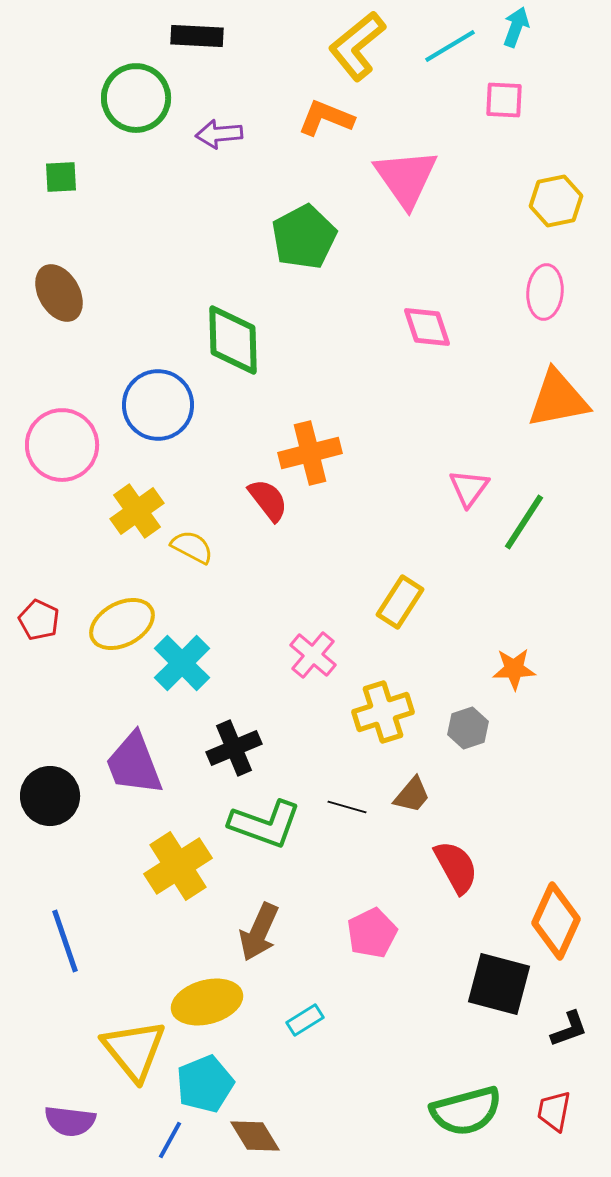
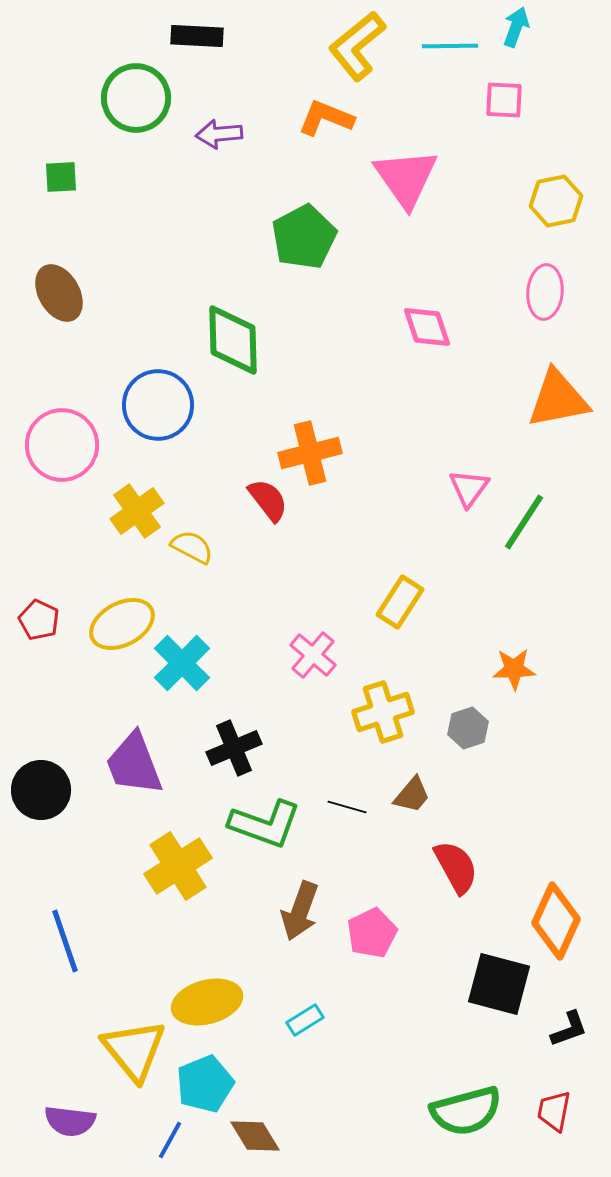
cyan line at (450, 46): rotated 30 degrees clockwise
black circle at (50, 796): moved 9 px left, 6 px up
brown arrow at (259, 932): moved 41 px right, 21 px up; rotated 4 degrees counterclockwise
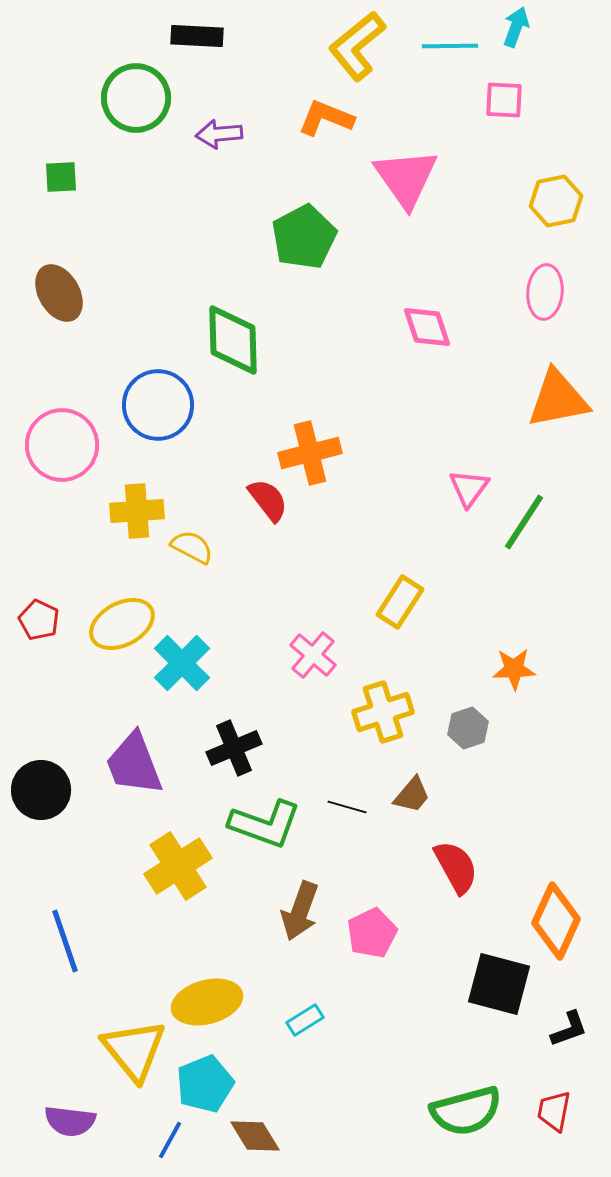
yellow cross at (137, 511): rotated 32 degrees clockwise
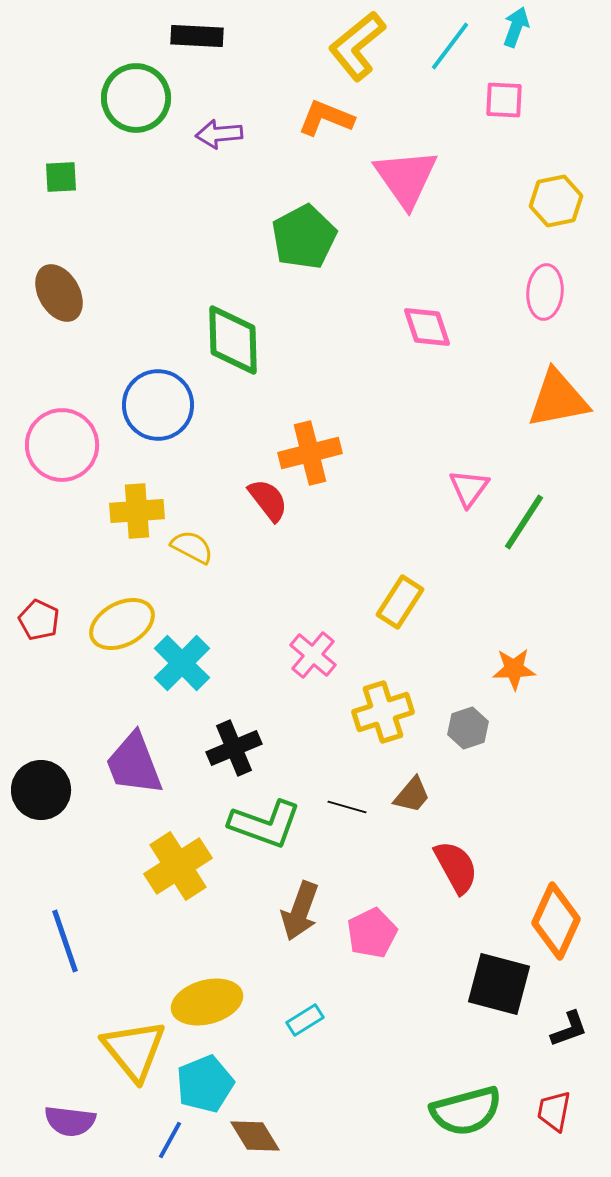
cyan line at (450, 46): rotated 52 degrees counterclockwise
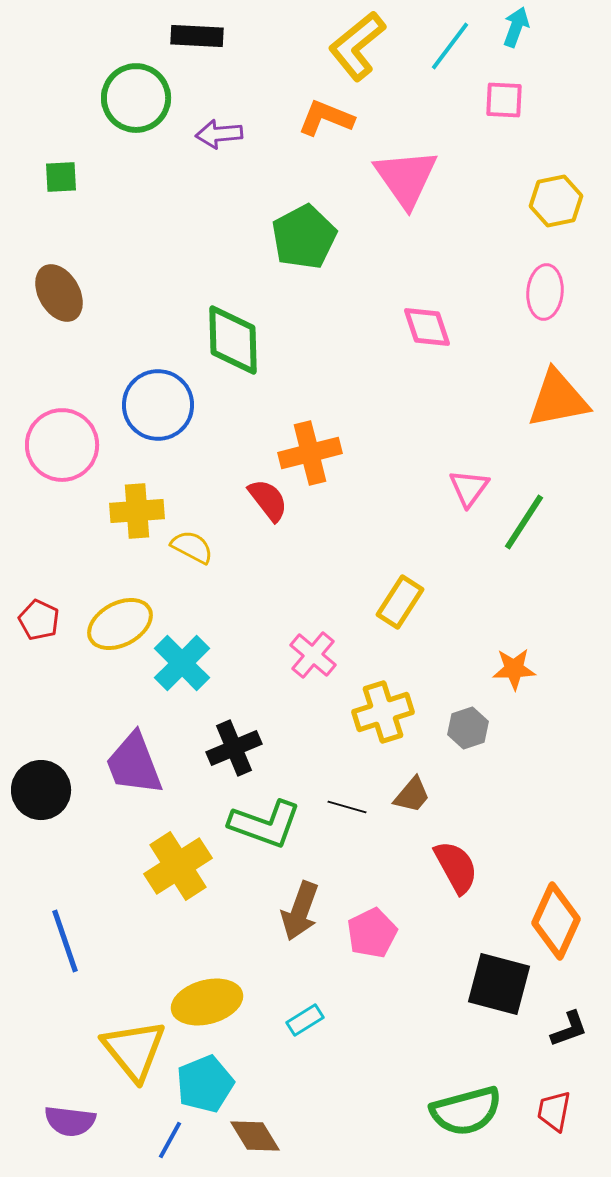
yellow ellipse at (122, 624): moved 2 px left
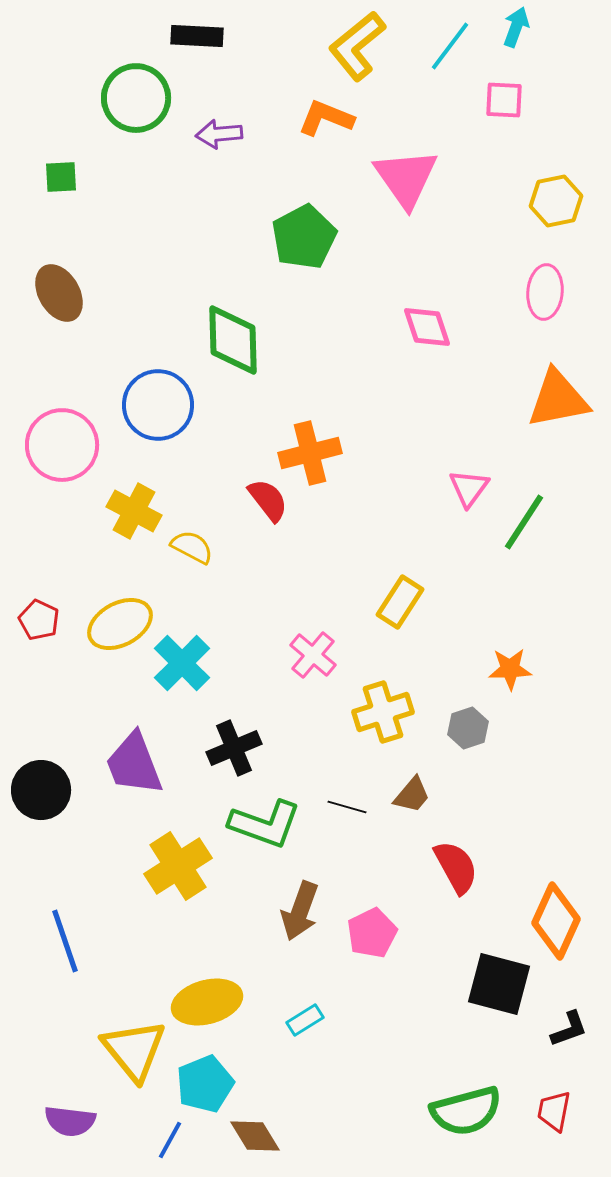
yellow cross at (137, 511): moved 3 px left; rotated 32 degrees clockwise
orange star at (514, 669): moved 4 px left
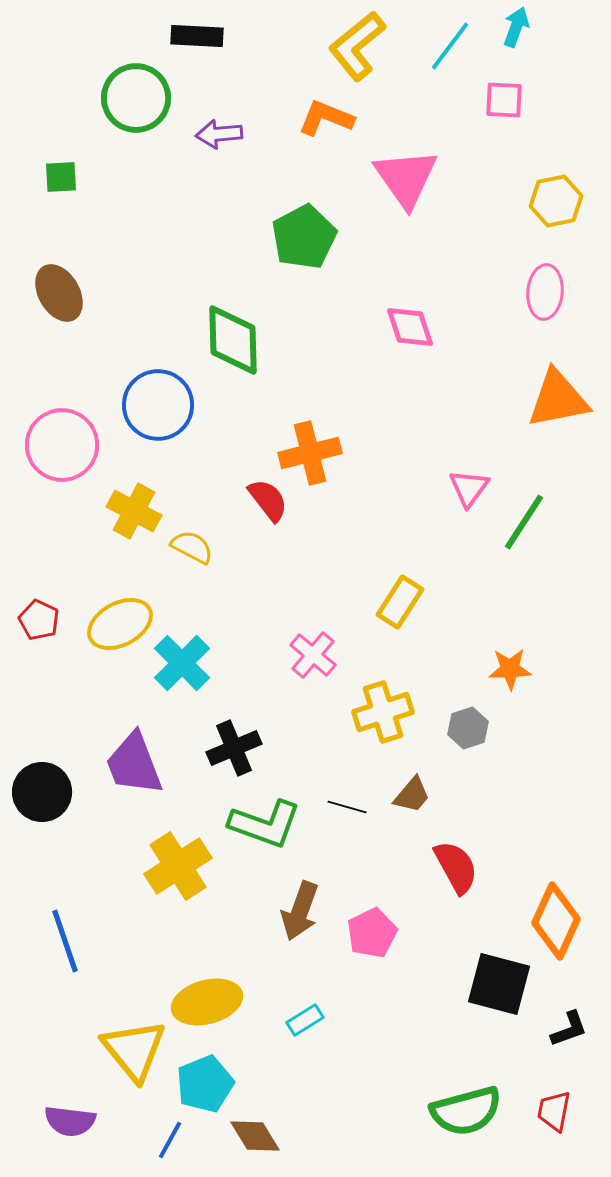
pink diamond at (427, 327): moved 17 px left
black circle at (41, 790): moved 1 px right, 2 px down
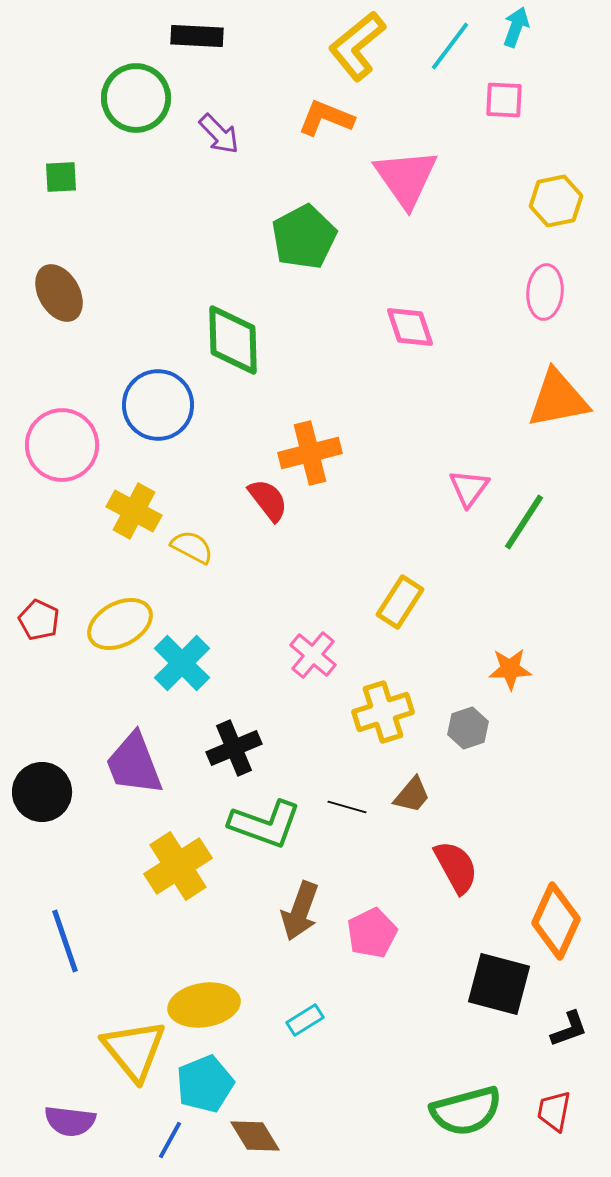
purple arrow at (219, 134): rotated 129 degrees counterclockwise
yellow ellipse at (207, 1002): moved 3 px left, 3 px down; rotated 6 degrees clockwise
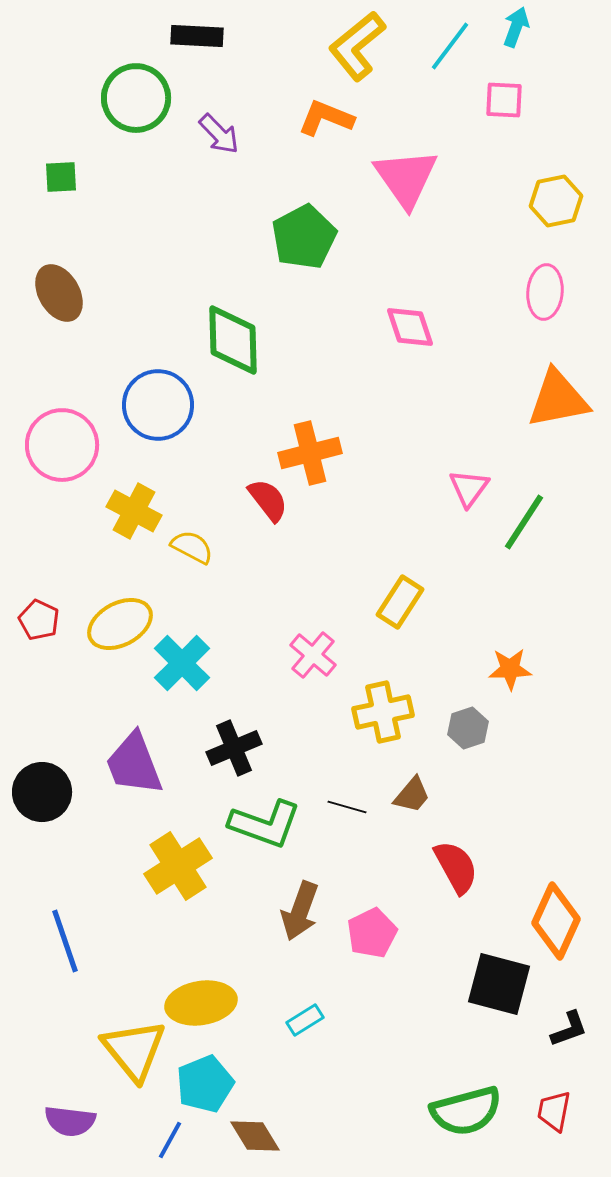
yellow cross at (383, 712): rotated 6 degrees clockwise
yellow ellipse at (204, 1005): moved 3 px left, 2 px up
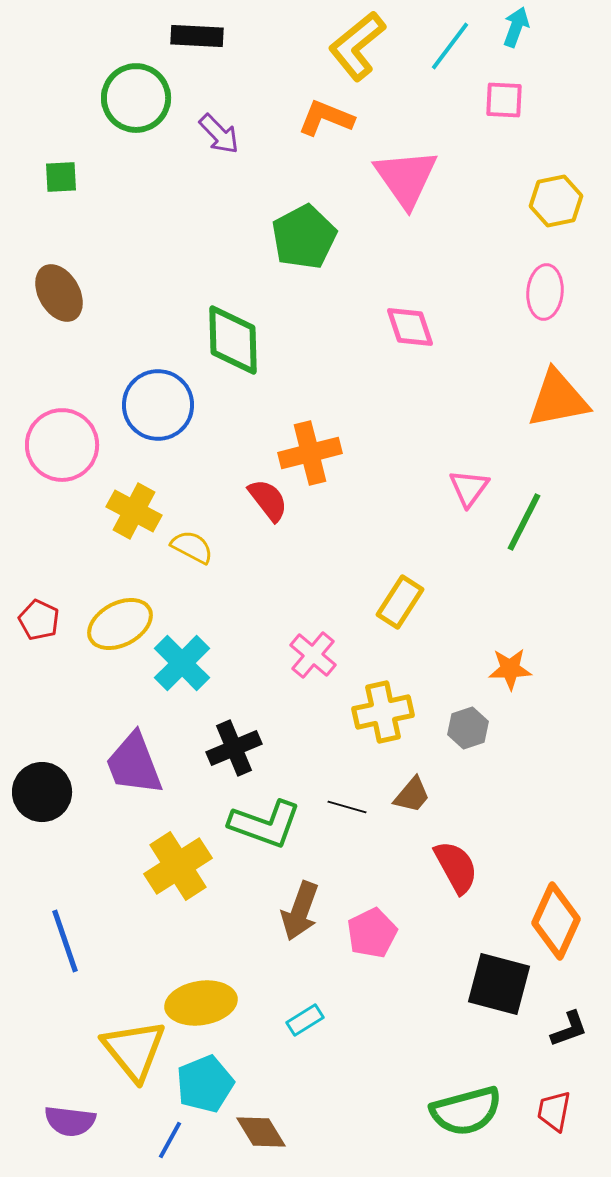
green line at (524, 522): rotated 6 degrees counterclockwise
brown diamond at (255, 1136): moved 6 px right, 4 px up
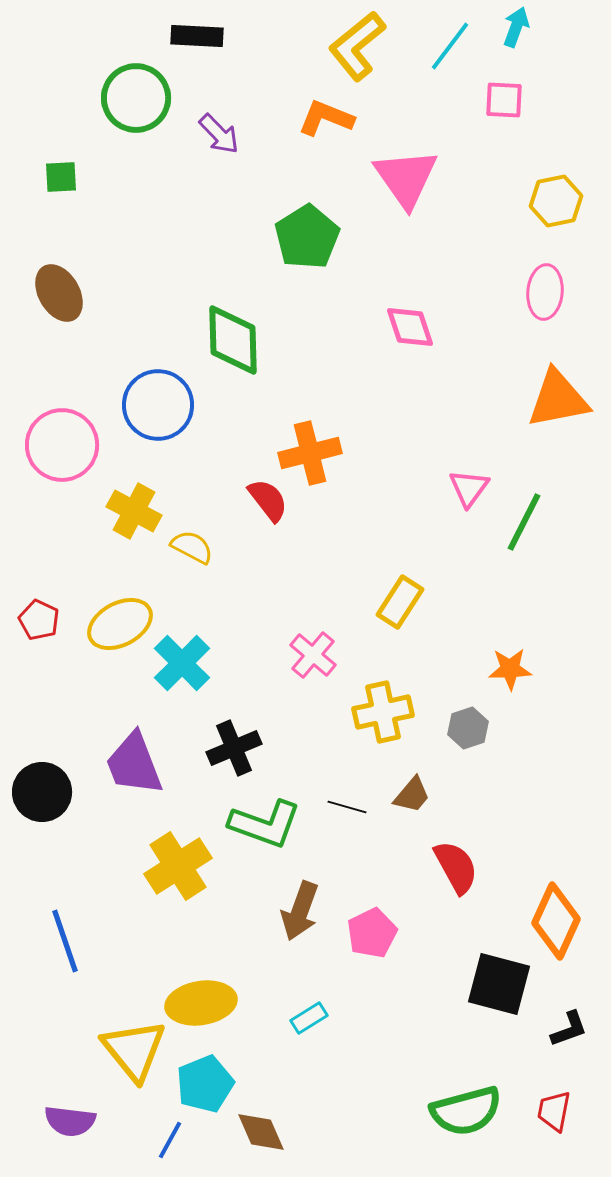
green pentagon at (304, 237): moved 3 px right; rotated 4 degrees counterclockwise
cyan rectangle at (305, 1020): moved 4 px right, 2 px up
brown diamond at (261, 1132): rotated 8 degrees clockwise
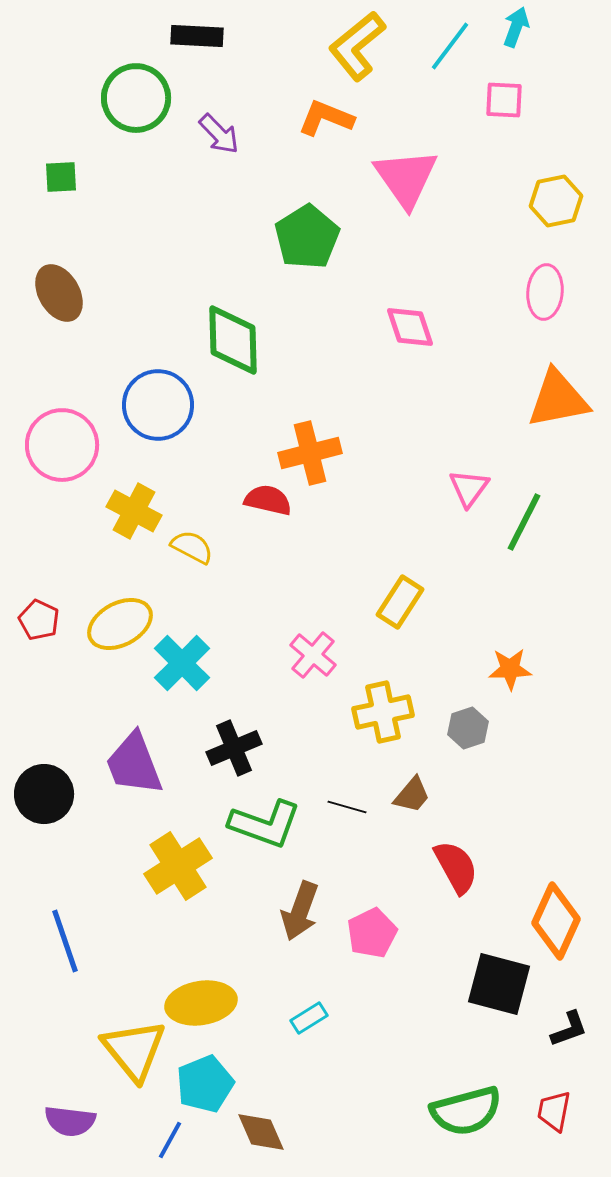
red semicircle at (268, 500): rotated 39 degrees counterclockwise
black circle at (42, 792): moved 2 px right, 2 px down
